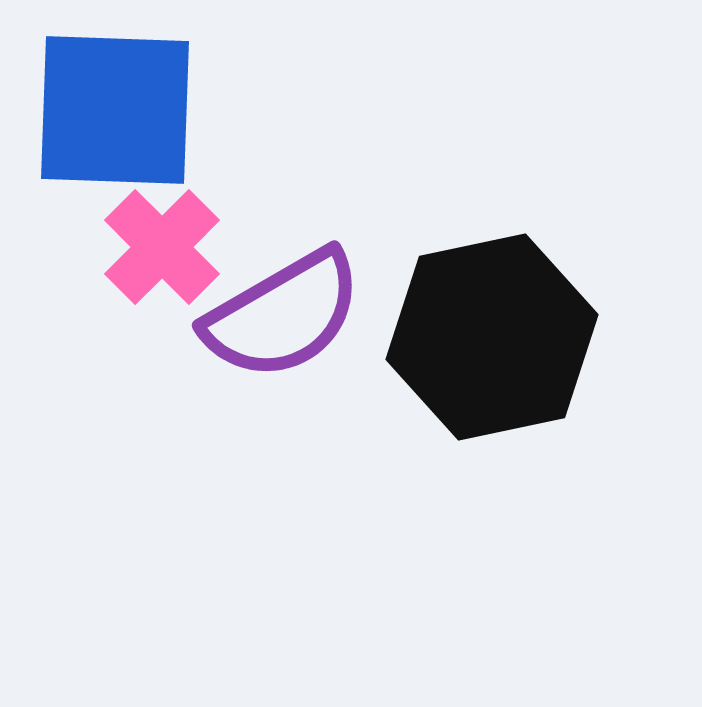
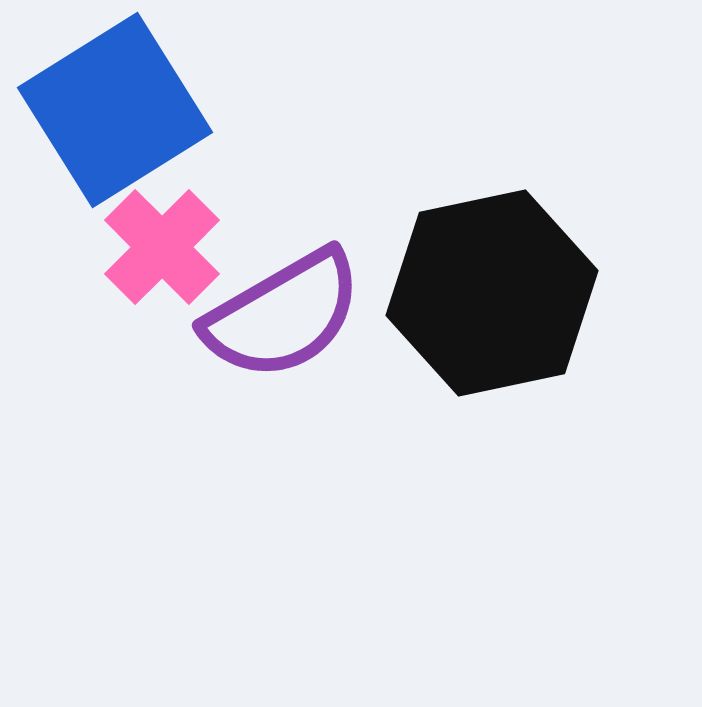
blue square: rotated 34 degrees counterclockwise
black hexagon: moved 44 px up
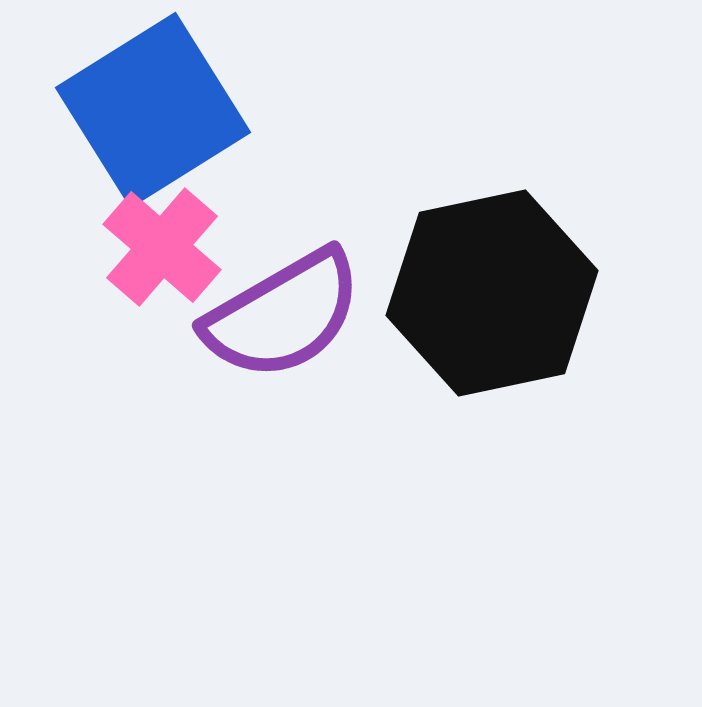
blue square: moved 38 px right
pink cross: rotated 4 degrees counterclockwise
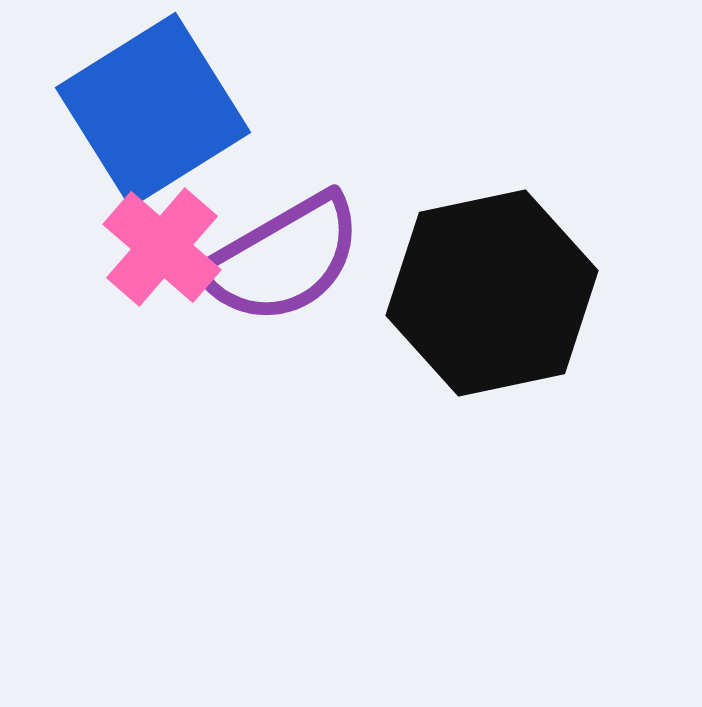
purple semicircle: moved 56 px up
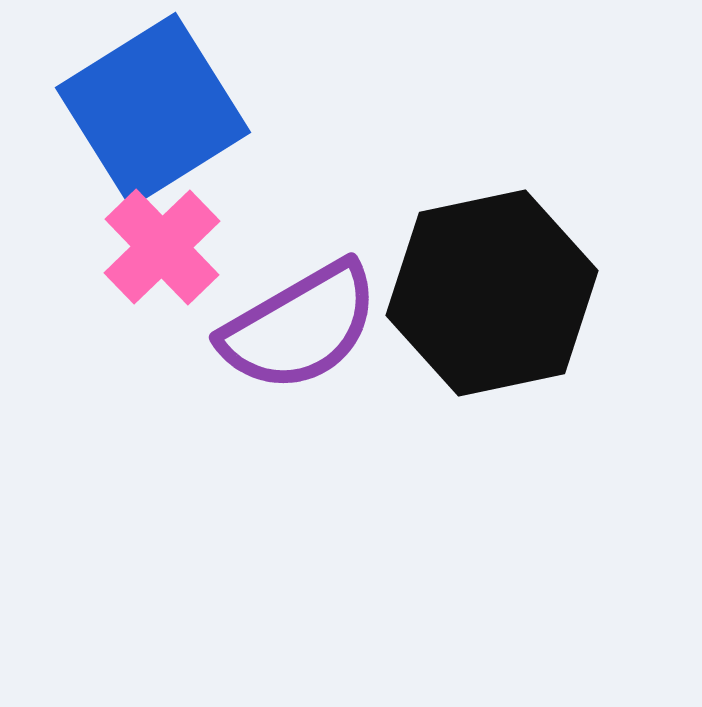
pink cross: rotated 5 degrees clockwise
purple semicircle: moved 17 px right, 68 px down
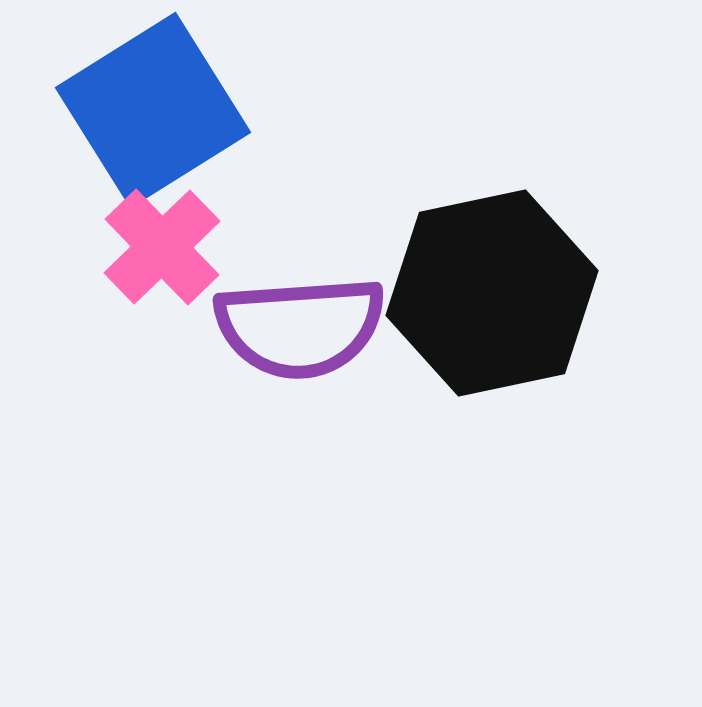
purple semicircle: rotated 26 degrees clockwise
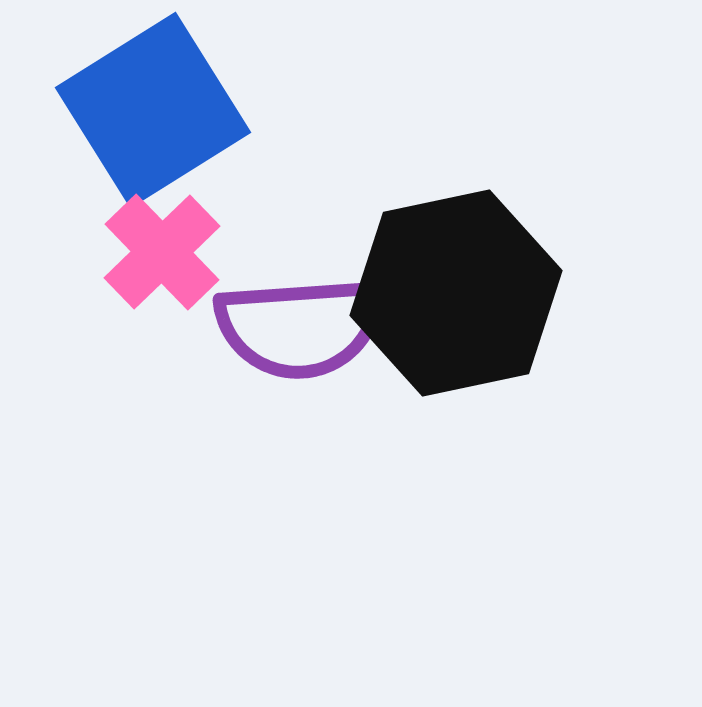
pink cross: moved 5 px down
black hexagon: moved 36 px left
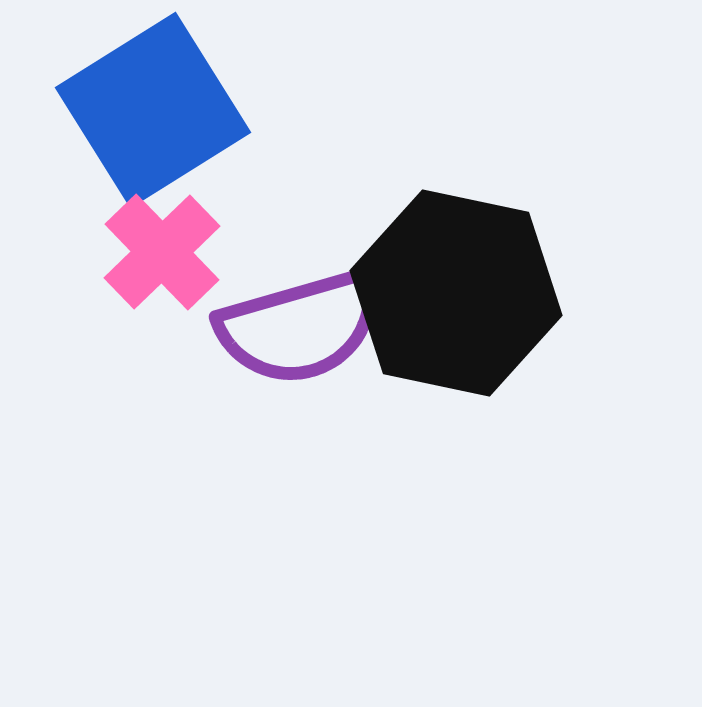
black hexagon: rotated 24 degrees clockwise
purple semicircle: rotated 12 degrees counterclockwise
